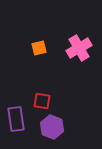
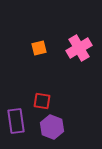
purple rectangle: moved 2 px down
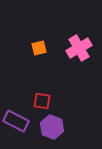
purple rectangle: rotated 55 degrees counterclockwise
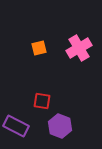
purple rectangle: moved 5 px down
purple hexagon: moved 8 px right, 1 px up
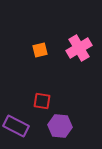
orange square: moved 1 px right, 2 px down
purple hexagon: rotated 15 degrees counterclockwise
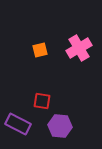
purple rectangle: moved 2 px right, 2 px up
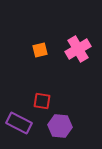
pink cross: moved 1 px left, 1 px down
purple rectangle: moved 1 px right, 1 px up
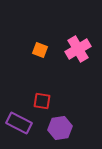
orange square: rotated 35 degrees clockwise
purple hexagon: moved 2 px down; rotated 15 degrees counterclockwise
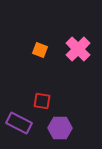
pink cross: rotated 15 degrees counterclockwise
purple hexagon: rotated 10 degrees clockwise
